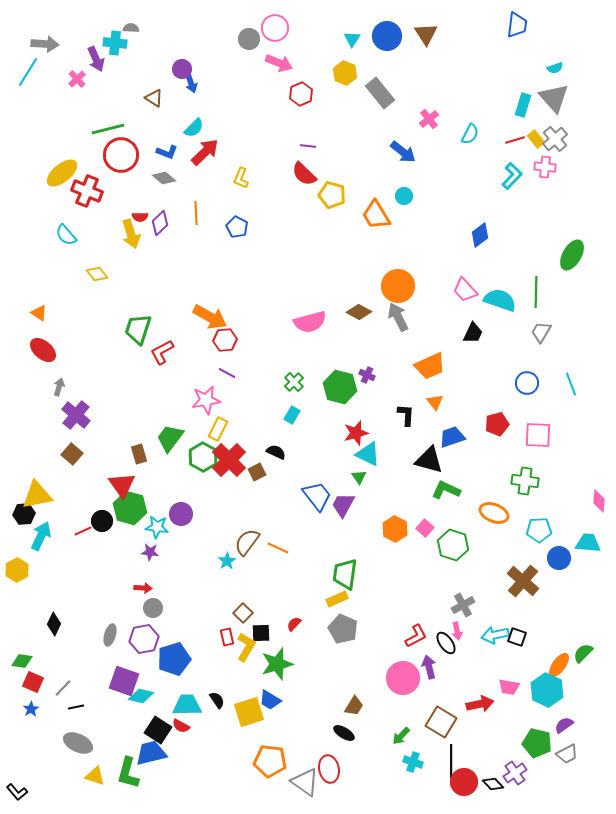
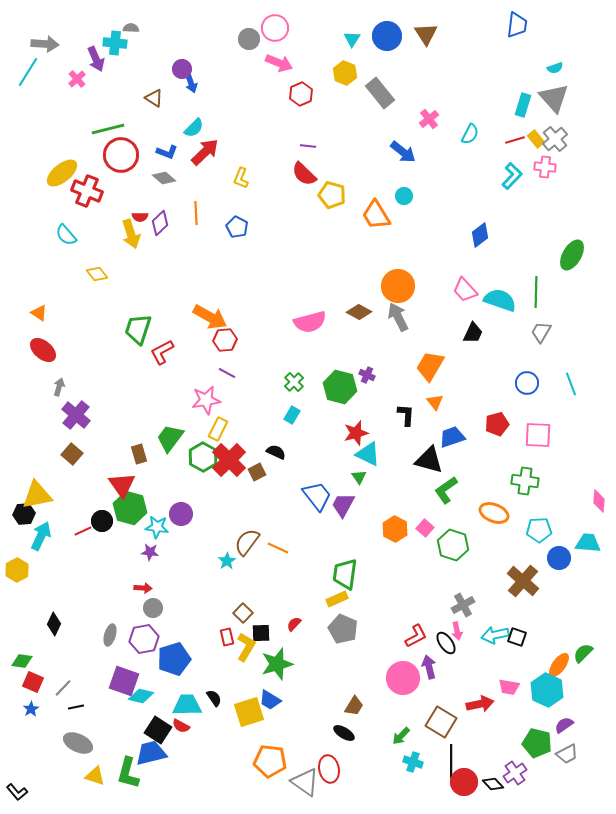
orange trapezoid at (430, 366): rotated 144 degrees clockwise
green L-shape at (446, 490): rotated 60 degrees counterclockwise
black semicircle at (217, 700): moved 3 px left, 2 px up
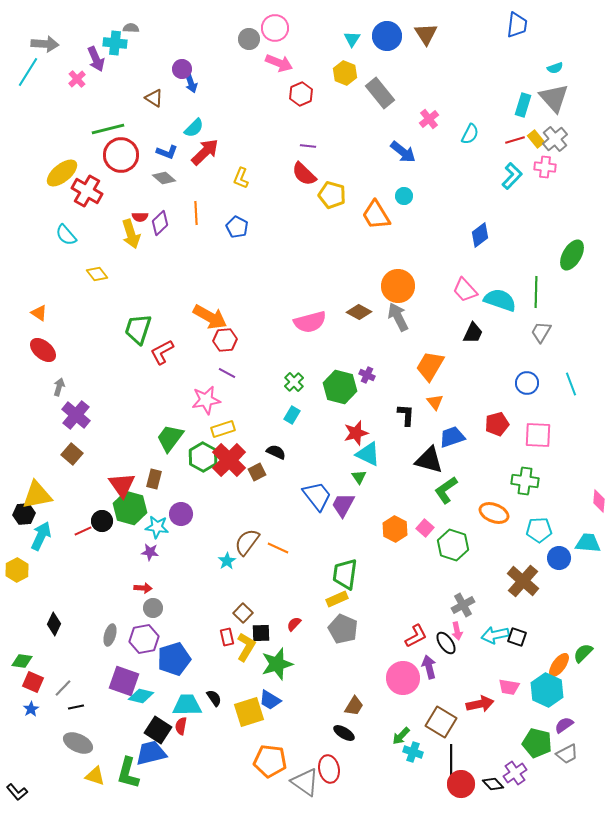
red cross at (87, 191): rotated 8 degrees clockwise
yellow rectangle at (218, 429): moved 5 px right; rotated 45 degrees clockwise
brown rectangle at (139, 454): moved 15 px right, 25 px down; rotated 30 degrees clockwise
red semicircle at (181, 726): rotated 72 degrees clockwise
cyan cross at (413, 762): moved 10 px up
red circle at (464, 782): moved 3 px left, 2 px down
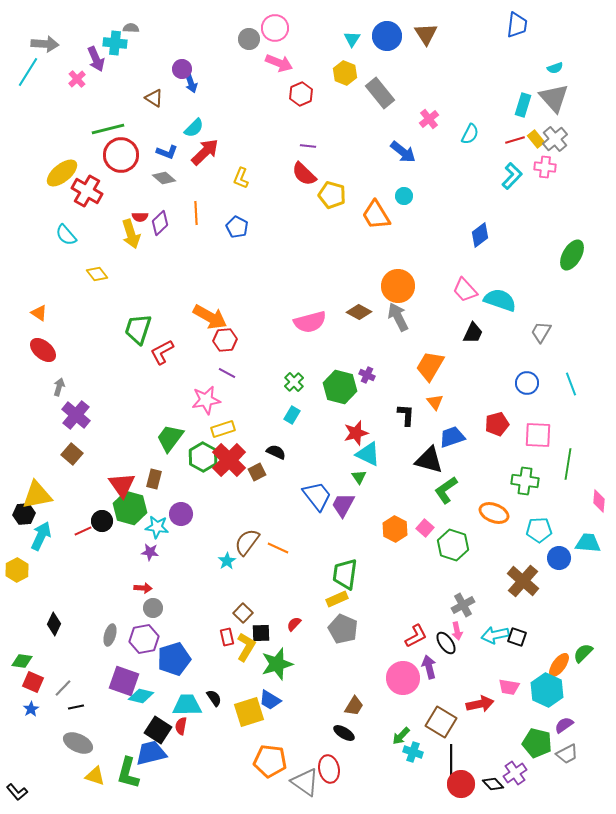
green line at (536, 292): moved 32 px right, 172 px down; rotated 8 degrees clockwise
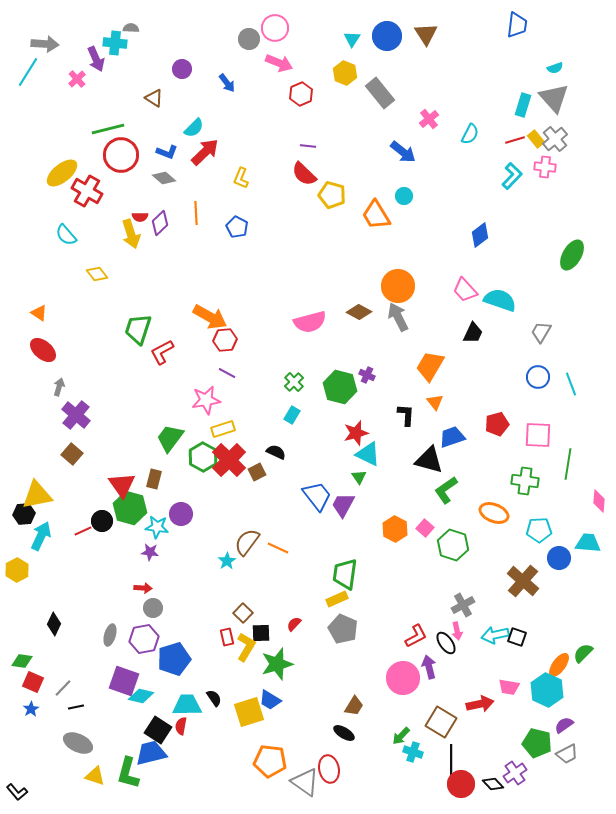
blue arrow at (191, 83): moved 36 px right; rotated 18 degrees counterclockwise
blue circle at (527, 383): moved 11 px right, 6 px up
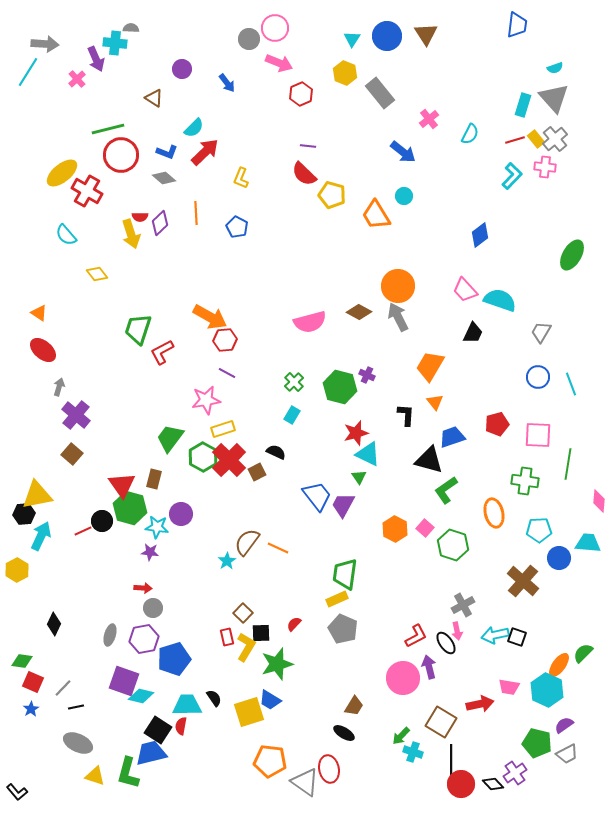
orange ellipse at (494, 513): rotated 56 degrees clockwise
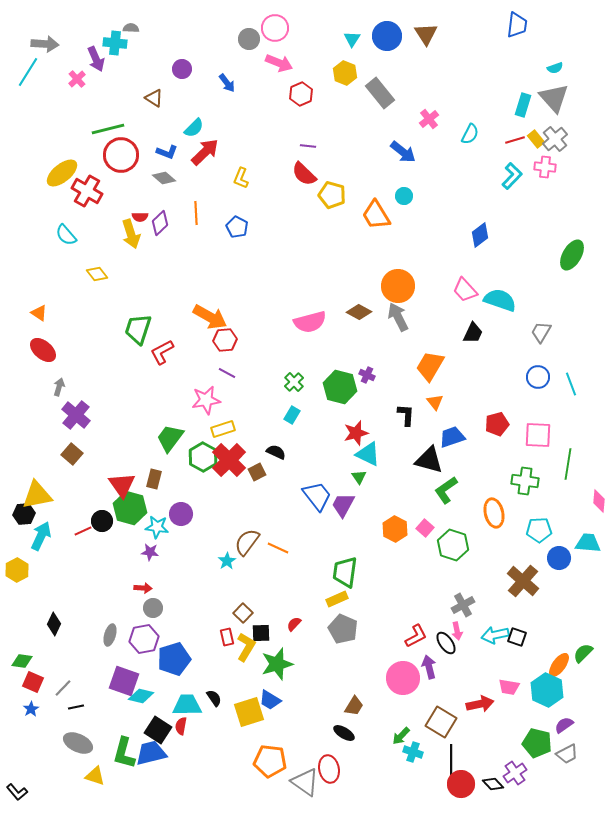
green trapezoid at (345, 574): moved 2 px up
green L-shape at (128, 773): moved 4 px left, 20 px up
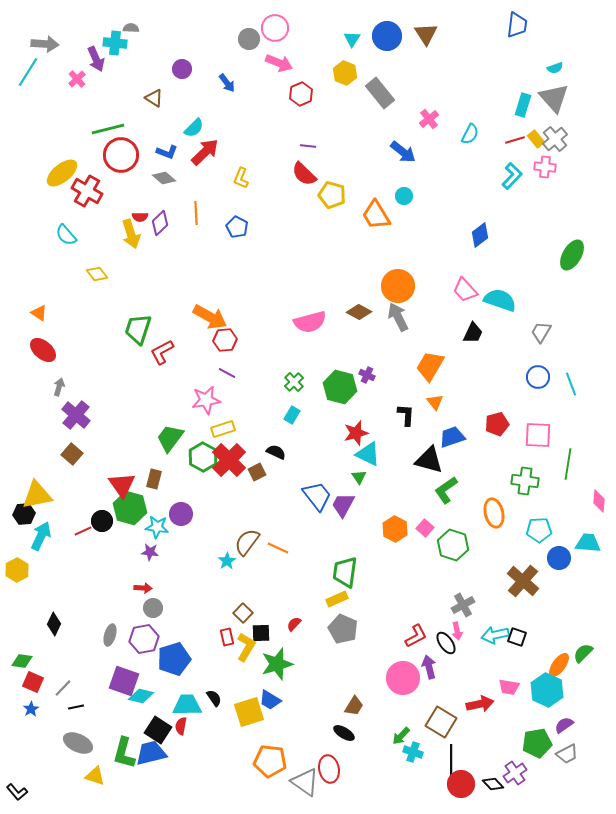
green pentagon at (537, 743): rotated 24 degrees counterclockwise
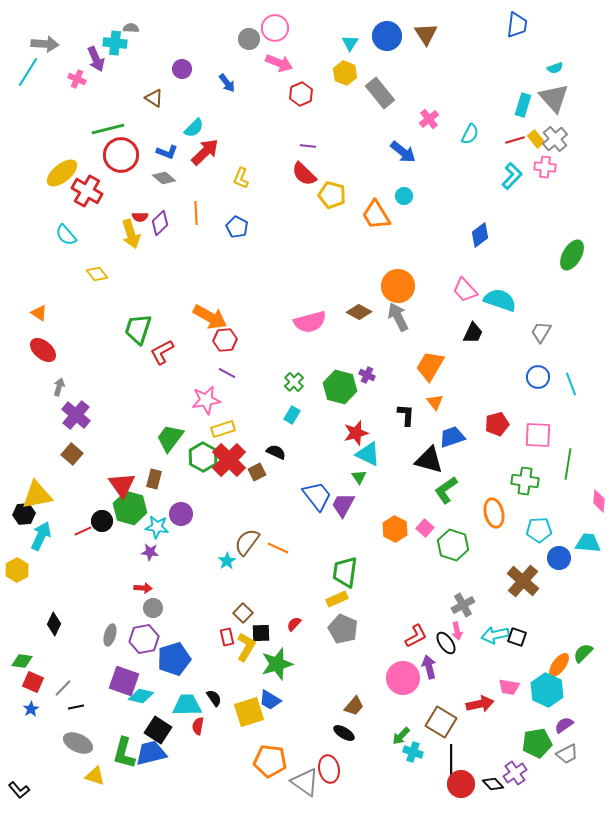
cyan triangle at (352, 39): moved 2 px left, 4 px down
pink cross at (77, 79): rotated 24 degrees counterclockwise
brown trapezoid at (354, 706): rotated 10 degrees clockwise
red semicircle at (181, 726): moved 17 px right
black L-shape at (17, 792): moved 2 px right, 2 px up
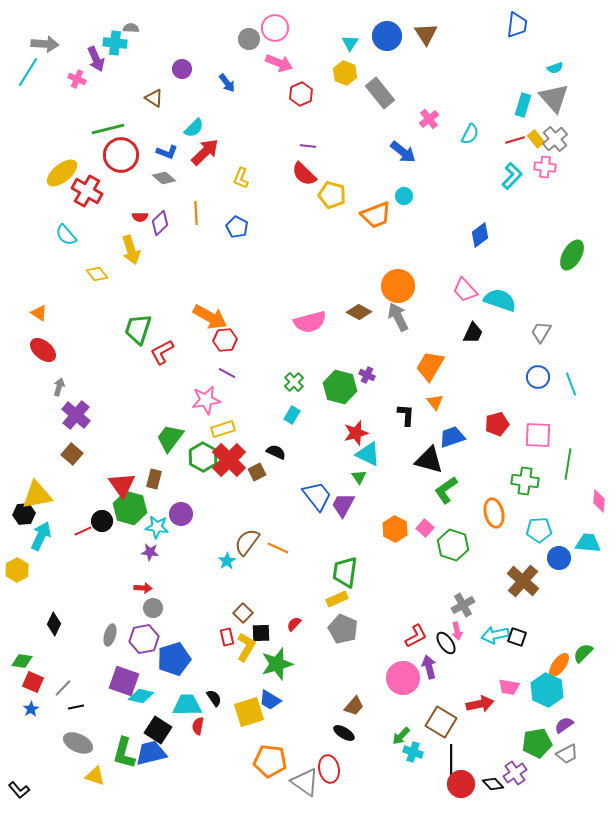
orange trapezoid at (376, 215): rotated 80 degrees counterclockwise
yellow arrow at (131, 234): moved 16 px down
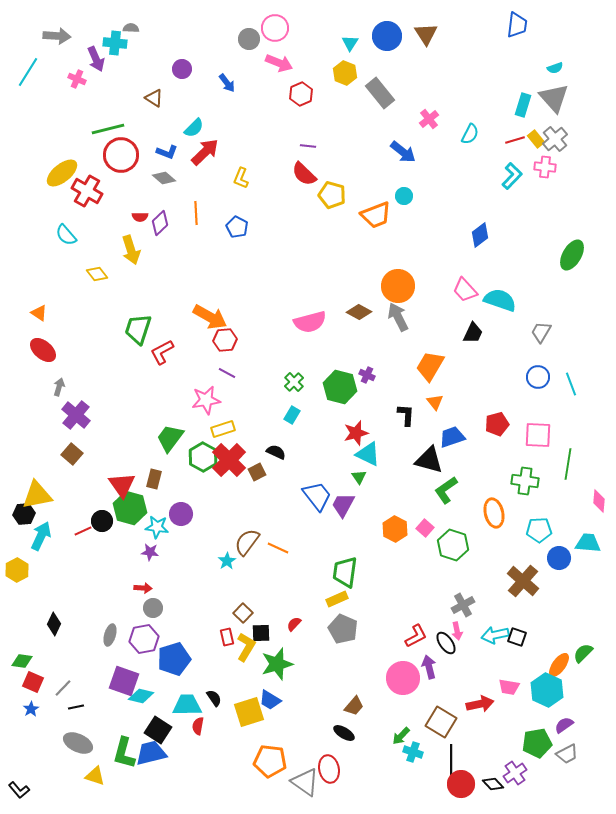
gray arrow at (45, 44): moved 12 px right, 8 px up
